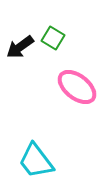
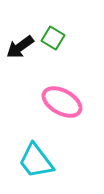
pink ellipse: moved 15 px left, 15 px down; rotated 9 degrees counterclockwise
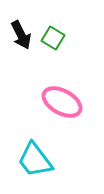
black arrow: moved 1 px right, 12 px up; rotated 80 degrees counterclockwise
cyan trapezoid: moved 1 px left, 1 px up
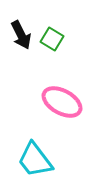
green square: moved 1 px left, 1 px down
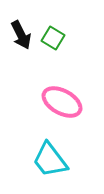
green square: moved 1 px right, 1 px up
cyan trapezoid: moved 15 px right
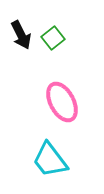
green square: rotated 20 degrees clockwise
pink ellipse: rotated 33 degrees clockwise
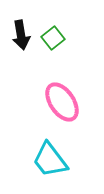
black arrow: rotated 16 degrees clockwise
pink ellipse: rotated 6 degrees counterclockwise
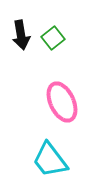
pink ellipse: rotated 9 degrees clockwise
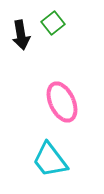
green square: moved 15 px up
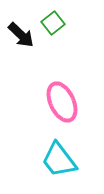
black arrow: rotated 36 degrees counterclockwise
cyan trapezoid: moved 9 px right
